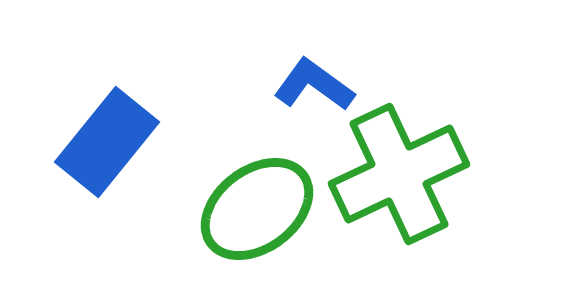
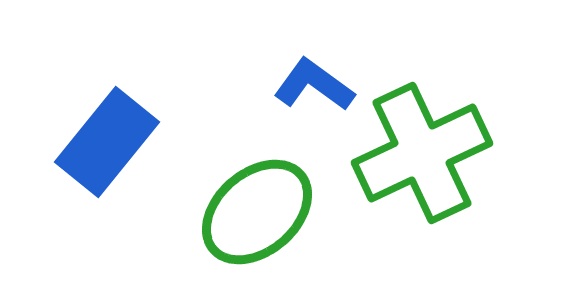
green cross: moved 23 px right, 21 px up
green ellipse: moved 3 px down; rotated 4 degrees counterclockwise
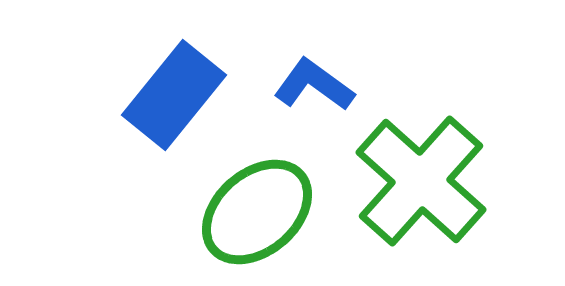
blue rectangle: moved 67 px right, 47 px up
green cross: moved 1 px left, 28 px down; rotated 23 degrees counterclockwise
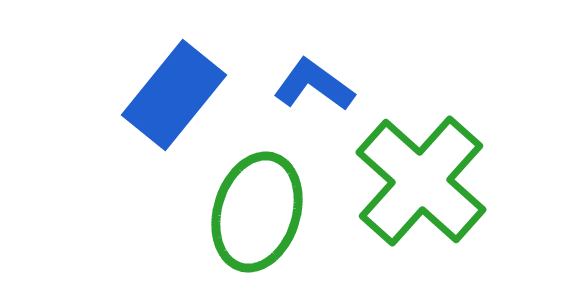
green ellipse: rotated 32 degrees counterclockwise
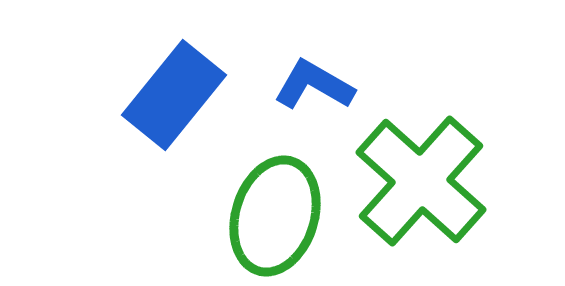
blue L-shape: rotated 6 degrees counterclockwise
green ellipse: moved 18 px right, 4 px down
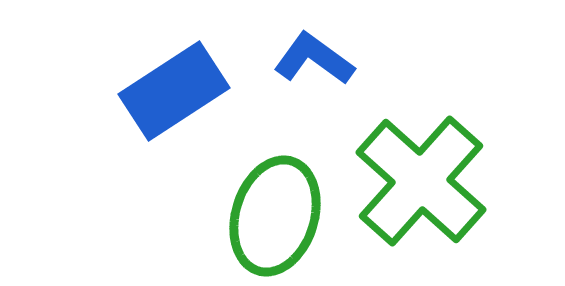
blue L-shape: moved 26 px up; rotated 6 degrees clockwise
blue rectangle: moved 4 px up; rotated 18 degrees clockwise
